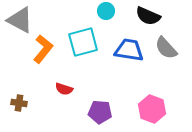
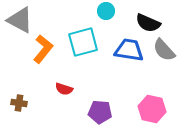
black semicircle: moved 7 px down
gray semicircle: moved 2 px left, 2 px down
pink hexagon: rotated 8 degrees counterclockwise
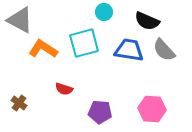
cyan circle: moved 2 px left, 1 px down
black semicircle: moved 1 px left, 2 px up
cyan square: moved 1 px right, 1 px down
orange L-shape: rotated 96 degrees counterclockwise
brown cross: rotated 28 degrees clockwise
pink hexagon: rotated 8 degrees counterclockwise
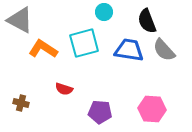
black semicircle: rotated 45 degrees clockwise
brown cross: moved 2 px right; rotated 21 degrees counterclockwise
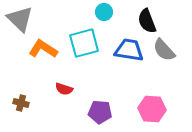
gray triangle: moved 1 px up; rotated 16 degrees clockwise
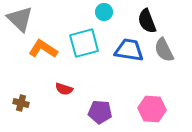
gray semicircle: rotated 15 degrees clockwise
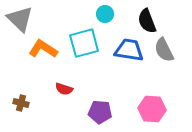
cyan circle: moved 1 px right, 2 px down
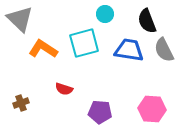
brown cross: rotated 35 degrees counterclockwise
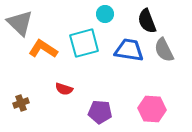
gray triangle: moved 4 px down
